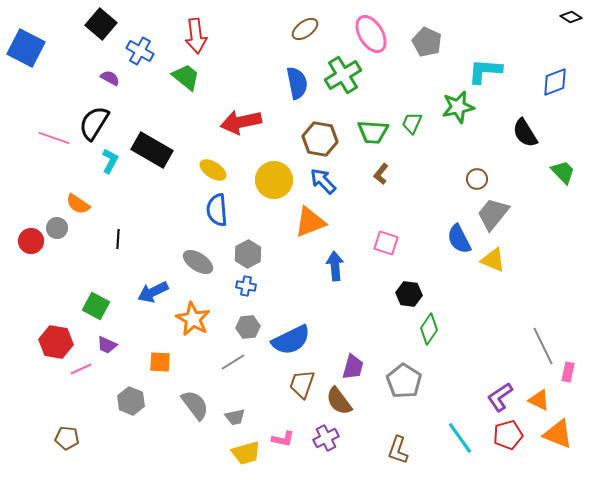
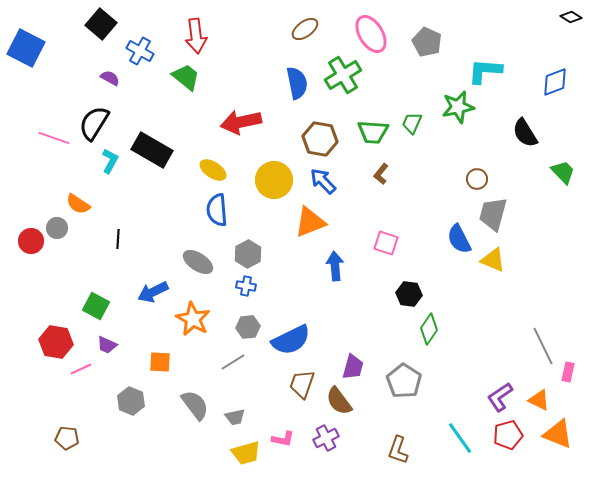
gray trapezoid at (493, 214): rotated 24 degrees counterclockwise
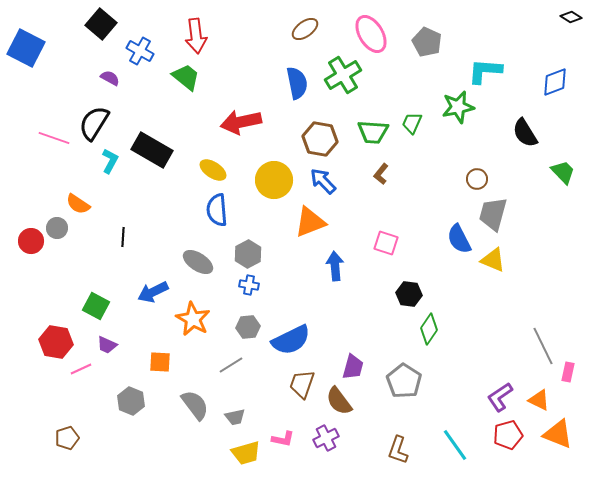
black line at (118, 239): moved 5 px right, 2 px up
blue cross at (246, 286): moved 3 px right, 1 px up
gray line at (233, 362): moved 2 px left, 3 px down
brown pentagon at (67, 438): rotated 25 degrees counterclockwise
cyan line at (460, 438): moved 5 px left, 7 px down
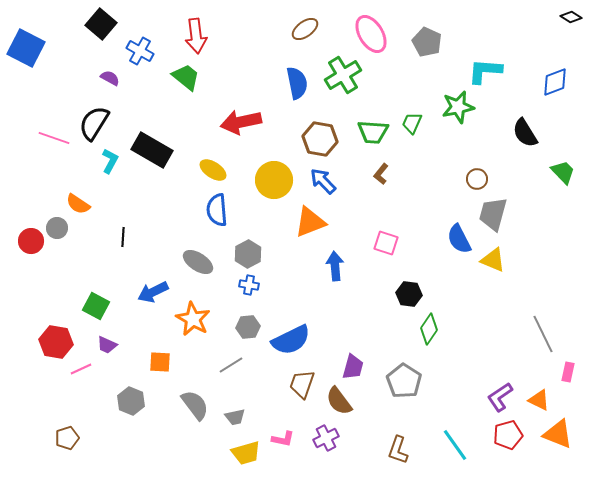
gray line at (543, 346): moved 12 px up
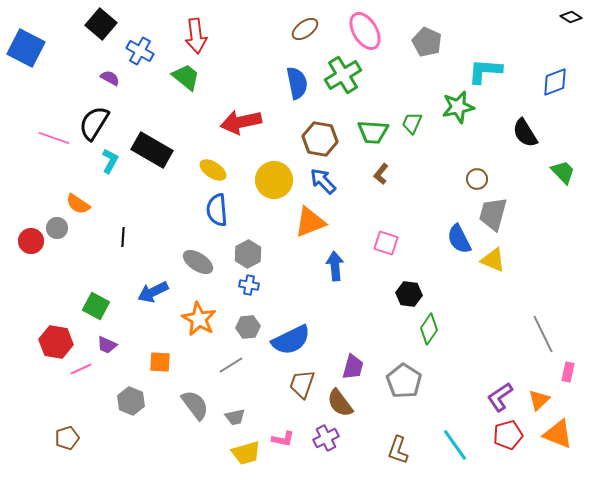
pink ellipse at (371, 34): moved 6 px left, 3 px up
orange star at (193, 319): moved 6 px right
orange triangle at (539, 400): rotated 50 degrees clockwise
brown semicircle at (339, 401): moved 1 px right, 2 px down
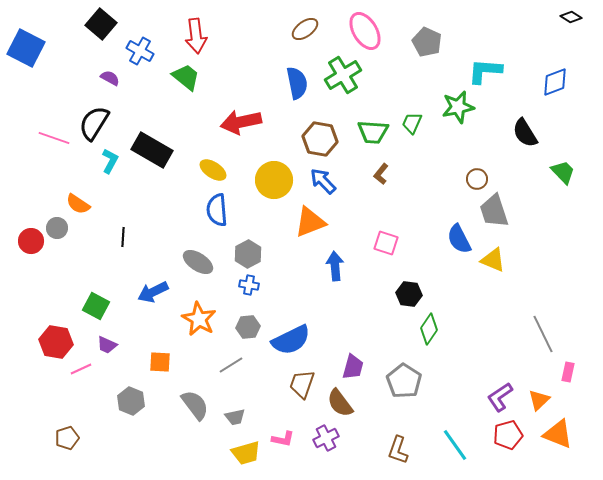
gray trapezoid at (493, 214): moved 1 px right, 3 px up; rotated 33 degrees counterclockwise
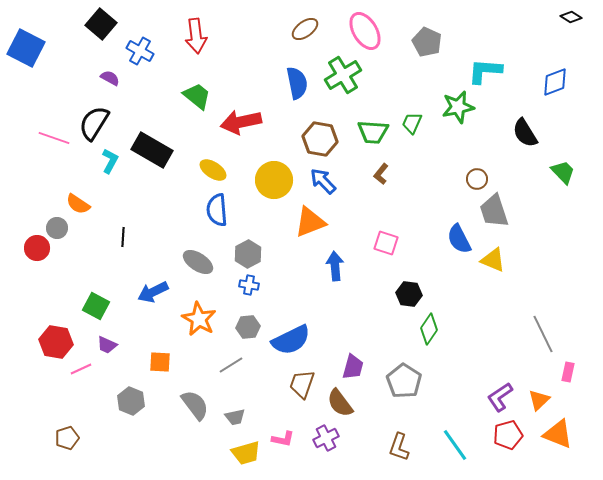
green trapezoid at (186, 77): moved 11 px right, 19 px down
red circle at (31, 241): moved 6 px right, 7 px down
brown L-shape at (398, 450): moved 1 px right, 3 px up
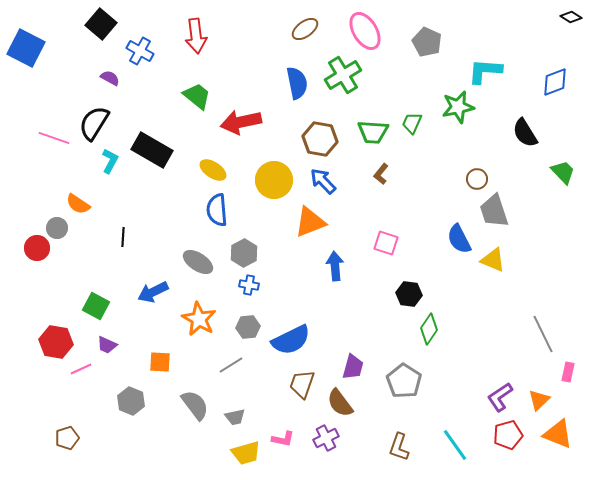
gray hexagon at (248, 254): moved 4 px left, 1 px up
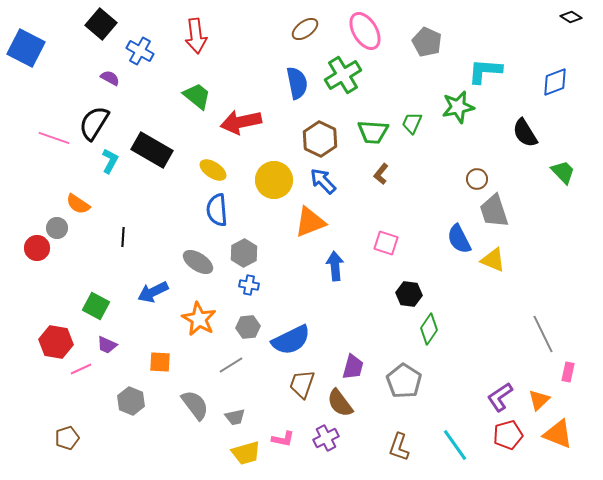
brown hexagon at (320, 139): rotated 16 degrees clockwise
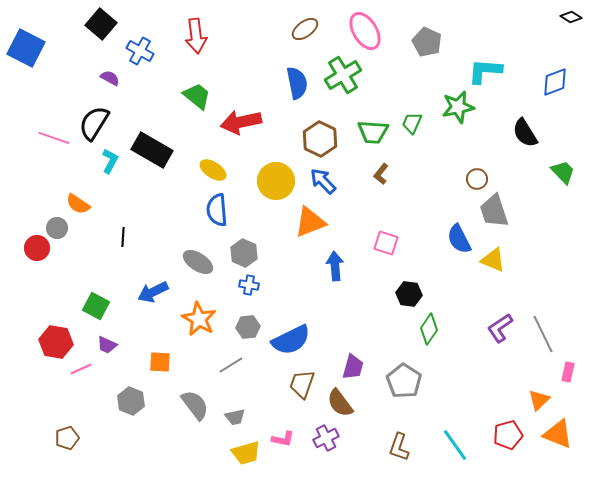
yellow circle at (274, 180): moved 2 px right, 1 px down
gray hexagon at (244, 253): rotated 8 degrees counterclockwise
purple L-shape at (500, 397): moved 69 px up
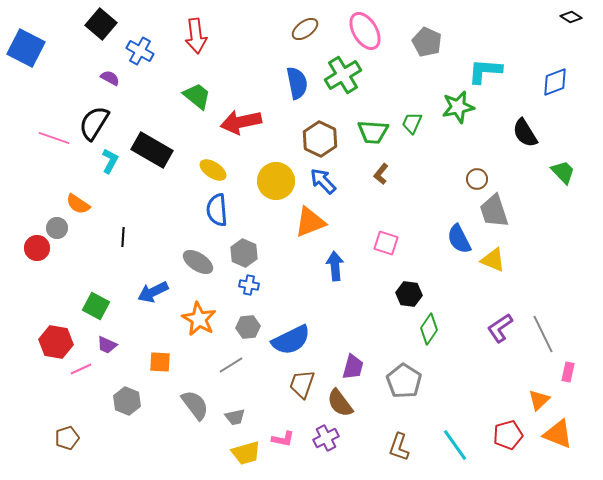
gray hexagon at (131, 401): moved 4 px left
